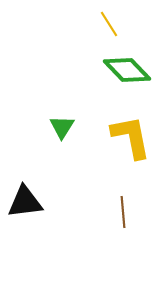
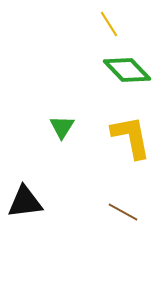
brown line: rotated 56 degrees counterclockwise
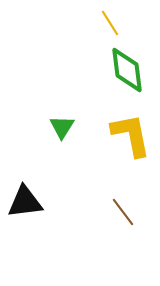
yellow line: moved 1 px right, 1 px up
green diamond: rotated 36 degrees clockwise
yellow L-shape: moved 2 px up
brown line: rotated 24 degrees clockwise
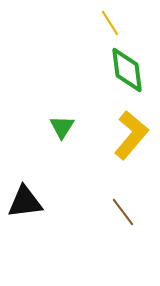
yellow L-shape: rotated 51 degrees clockwise
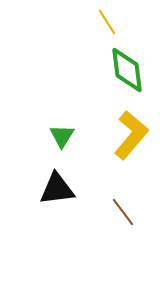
yellow line: moved 3 px left, 1 px up
green triangle: moved 9 px down
black triangle: moved 32 px right, 13 px up
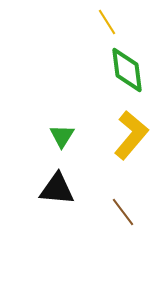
black triangle: rotated 12 degrees clockwise
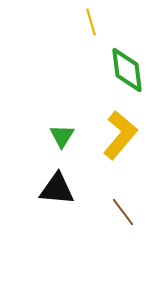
yellow line: moved 16 px left; rotated 16 degrees clockwise
yellow L-shape: moved 11 px left
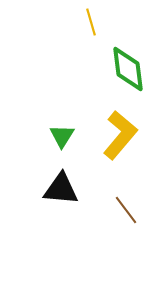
green diamond: moved 1 px right, 1 px up
black triangle: moved 4 px right
brown line: moved 3 px right, 2 px up
